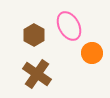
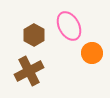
brown cross: moved 8 px left, 3 px up; rotated 28 degrees clockwise
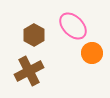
pink ellipse: moved 4 px right; rotated 16 degrees counterclockwise
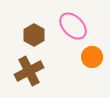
orange circle: moved 4 px down
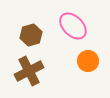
brown hexagon: moved 3 px left; rotated 15 degrees clockwise
orange circle: moved 4 px left, 4 px down
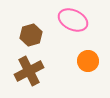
pink ellipse: moved 6 px up; rotated 20 degrees counterclockwise
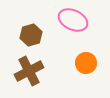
orange circle: moved 2 px left, 2 px down
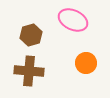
brown cross: rotated 32 degrees clockwise
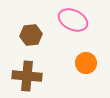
brown hexagon: rotated 10 degrees clockwise
brown cross: moved 2 px left, 5 px down
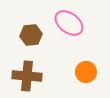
pink ellipse: moved 4 px left, 3 px down; rotated 12 degrees clockwise
orange circle: moved 9 px down
